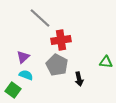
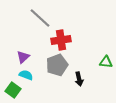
gray pentagon: rotated 25 degrees clockwise
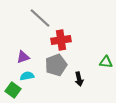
purple triangle: rotated 24 degrees clockwise
gray pentagon: moved 1 px left
cyan semicircle: moved 1 px right, 1 px down; rotated 32 degrees counterclockwise
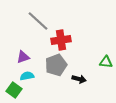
gray line: moved 2 px left, 3 px down
black arrow: rotated 64 degrees counterclockwise
green square: moved 1 px right
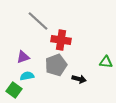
red cross: rotated 18 degrees clockwise
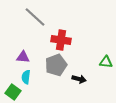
gray line: moved 3 px left, 4 px up
purple triangle: rotated 24 degrees clockwise
cyan semicircle: moved 1 px left, 1 px down; rotated 72 degrees counterclockwise
green square: moved 1 px left, 2 px down
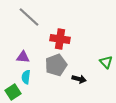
gray line: moved 6 px left
red cross: moved 1 px left, 1 px up
green triangle: rotated 40 degrees clockwise
green square: rotated 21 degrees clockwise
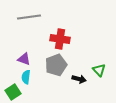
gray line: rotated 50 degrees counterclockwise
purple triangle: moved 1 px right, 2 px down; rotated 16 degrees clockwise
green triangle: moved 7 px left, 8 px down
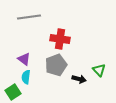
purple triangle: rotated 16 degrees clockwise
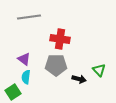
gray pentagon: rotated 20 degrees clockwise
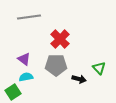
red cross: rotated 36 degrees clockwise
green triangle: moved 2 px up
cyan semicircle: rotated 72 degrees clockwise
